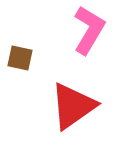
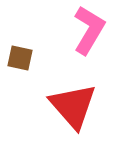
red triangle: rotated 36 degrees counterclockwise
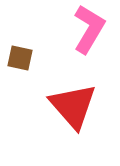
pink L-shape: moved 1 px up
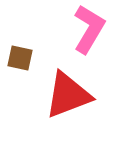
red triangle: moved 5 px left, 11 px up; rotated 50 degrees clockwise
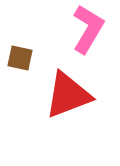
pink L-shape: moved 1 px left
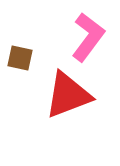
pink L-shape: moved 8 px down; rotated 6 degrees clockwise
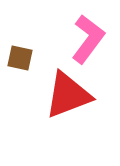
pink L-shape: moved 2 px down
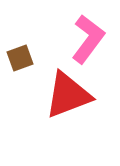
brown square: rotated 32 degrees counterclockwise
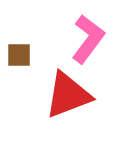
brown square: moved 1 px left, 3 px up; rotated 20 degrees clockwise
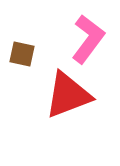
brown square: moved 3 px right, 1 px up; rotated 12 degrees clockwise
